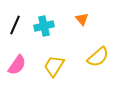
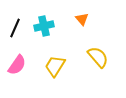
black line: moved 3 px down
yellow semicircle: rotated 90 degrees counterclockwise
yellow trapezoid: moved 1 px right
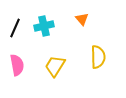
yellow semicircle: rotated 40 degrees clockwise
pink semicircle: rotated 45 degrees counterclockwise
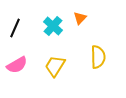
orange triangle: moved 2 px left, 1 px up; rotated 24 degrees clockwise
cyan cross: moved 9 px right; rotated 36 degrees counterclockwise
pink semicircle: rotated 70 degrees clockwise
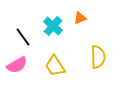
orange triangle: rotated 24 degrees clockwise
black line: moved 8 px right, 9 px down; rotated 60 degrees counterclockwise
yellow trapezoid: rotated 65 degrees counterclockwise
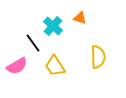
orange triangle: rotated 40 degrees clockwise
black line: moved 10 px right, 6 px down
pink semicircle: moved 1 px down
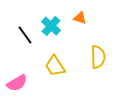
cyan cross: moved 2 px left
black line: moved 8 px left, 8 px up
pink semicircle: moved 17 px down
